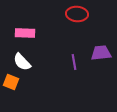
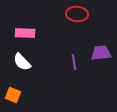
orange square: moved 2 px right, 13 px down
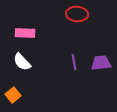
purple trapezoid: moved 10 px down
orange square: rotated 28 degrees clockwise
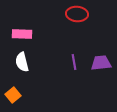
pink rectangle: moved 3 px left, 1 px down
white semicircle: rotated 30 degrees clockwise
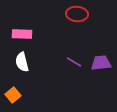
purple line: rotated 49 degrees counterclockwise
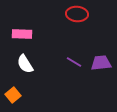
white semicircle: moved 3 px right, 2 px down; rotated 18 degrees counterclockwise
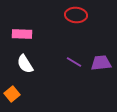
red ellipse: moved 1 px left, 1 px down
orange square: moved 1 px left, 1 px up
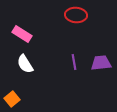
pink rectangle: rotated 30 degrees clockwise
purple line: rotated 49 degrees clockwise
orange square: moved 5 px down
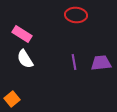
white semicircle: moved 5 px up
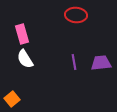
pink rectangle: rotated 42 degrees clockwise
